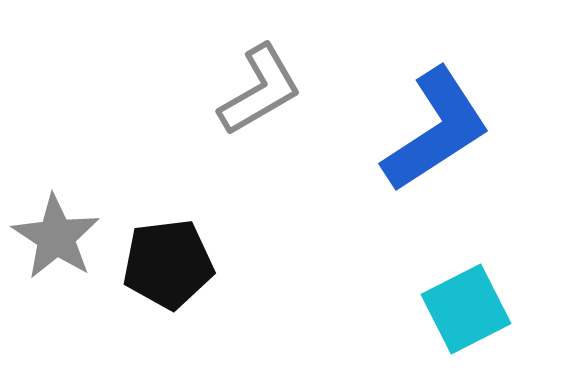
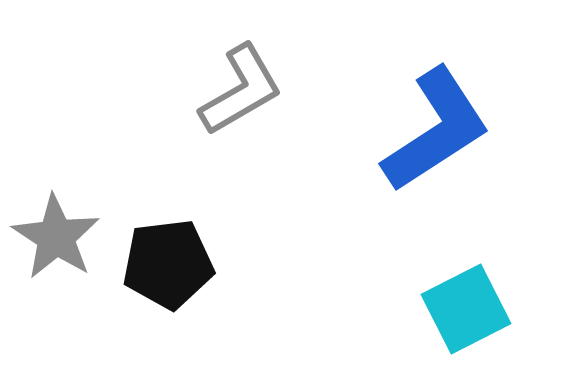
gray L-shape: moved 19 px left
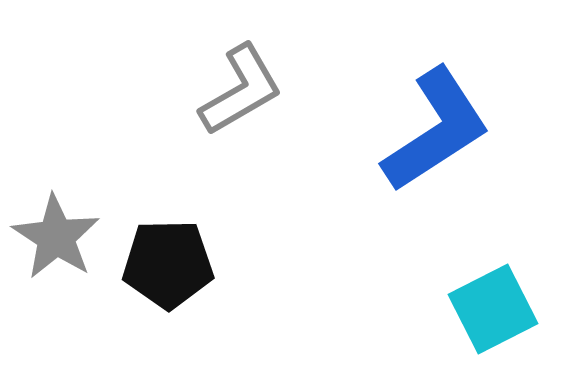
black pentagon: rotated 6 degrees clockwise
cyan square: moved 27 px right
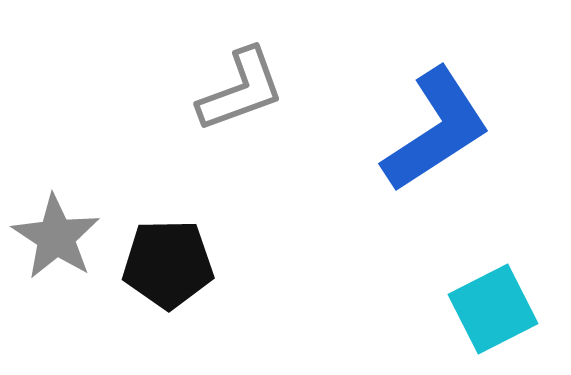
gray L-shape: rotated 10 degrees clockwise
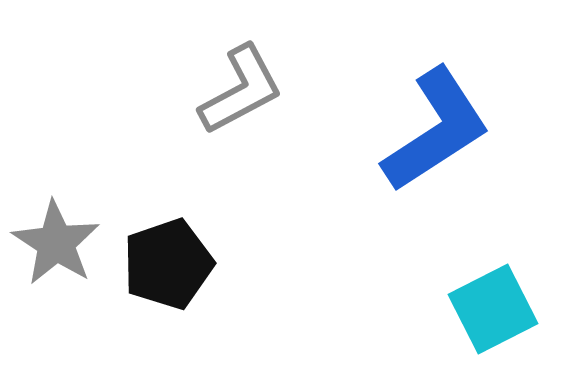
gray L-shape: rotated 8 degrees counterclockwise
gray star: moved 6 px down
black pentagon: rotated 18 degrees counterclockwise
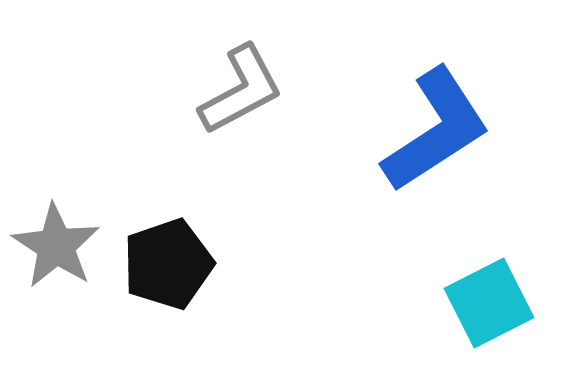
gray star: moved 3 px down
cyan square: moved 4 px left, 6 px up
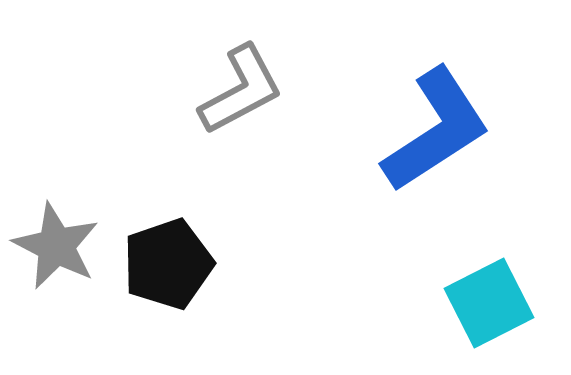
gray star: rotated 6 degrees counterclockwise
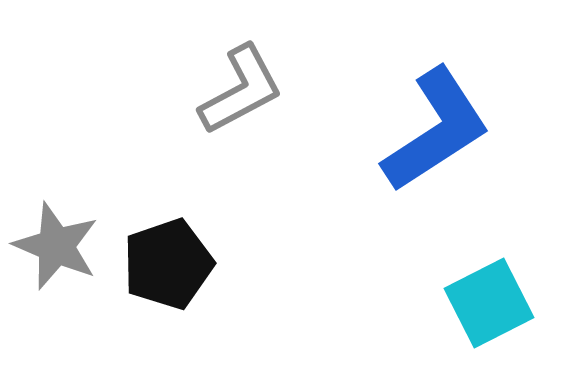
gray star: rotated 4 degrees counterclockwise
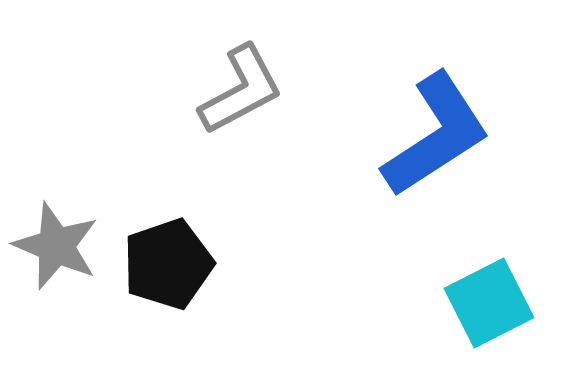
blue L-shape: moved 5 px down
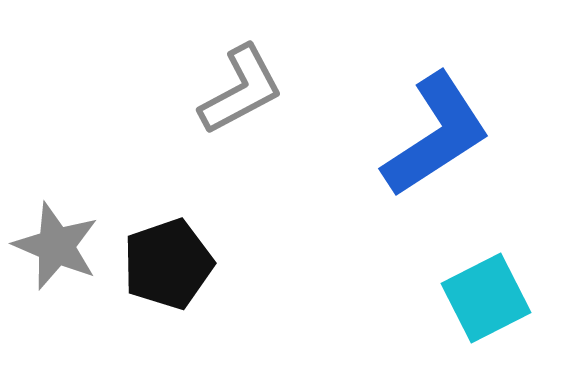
cyan square: moved 3 px left, 5 px up
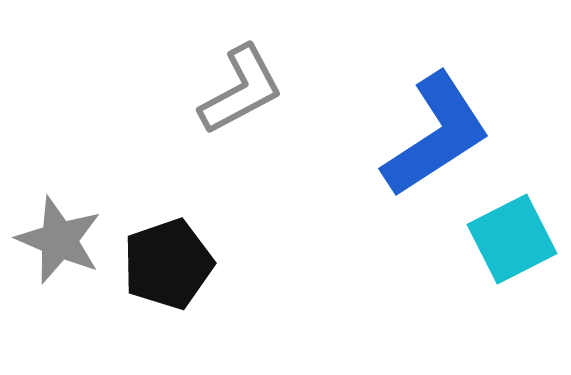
gray star: moved 3 px right, 6 px up
cyan square: moved 26 px right, 59 px up
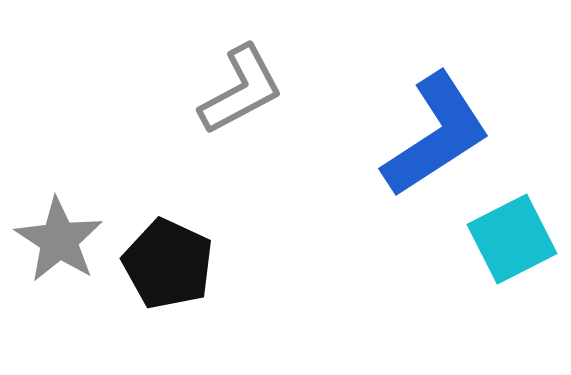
gray star: rotated 10 degrees clockwise
black pentagon: rotated 28 degrees counterclockwise
